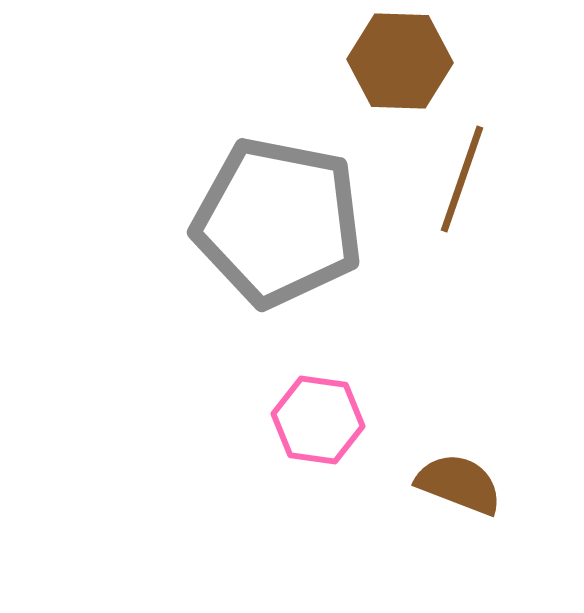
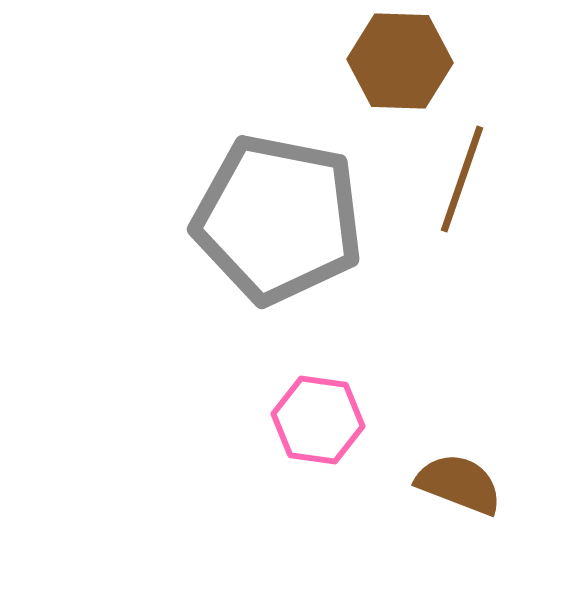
gray pentagon: moved 3 px up
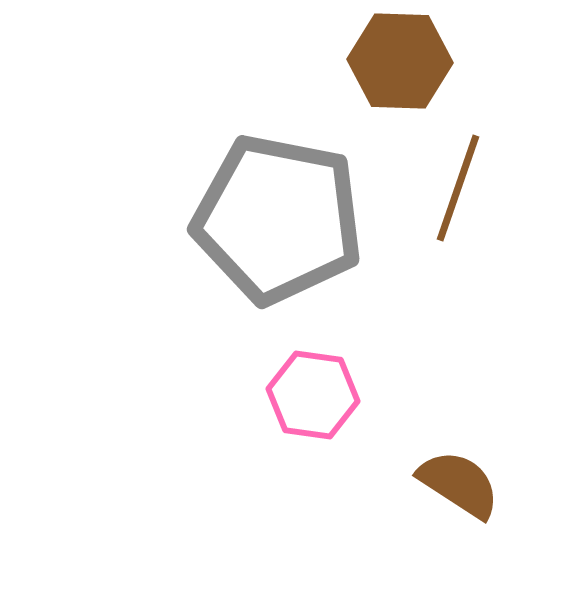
brown line: moved 4 px left, 9 px down
pink hexagon: moved 5 px left, 25 px up
brown semicircle: rotated 12 degrees clockwise
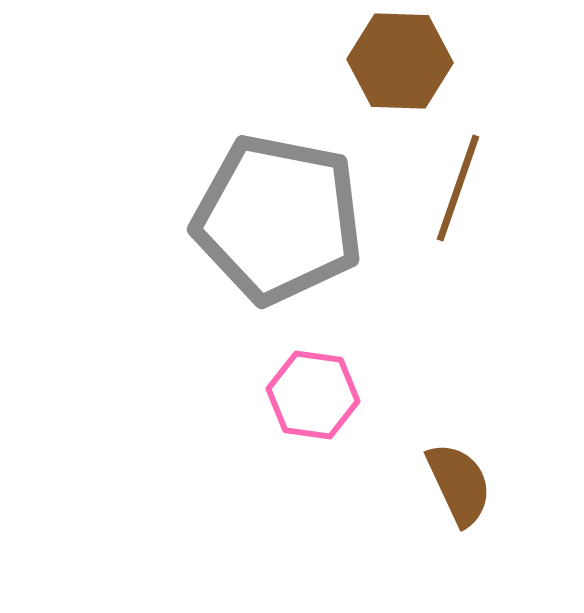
brown semicircle: rotated 32 degrees clockwise
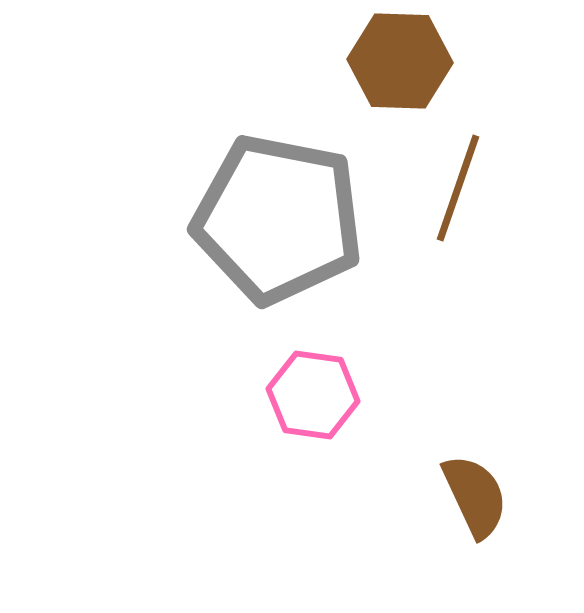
brown semicircle: moved 16 px right, 12 px down
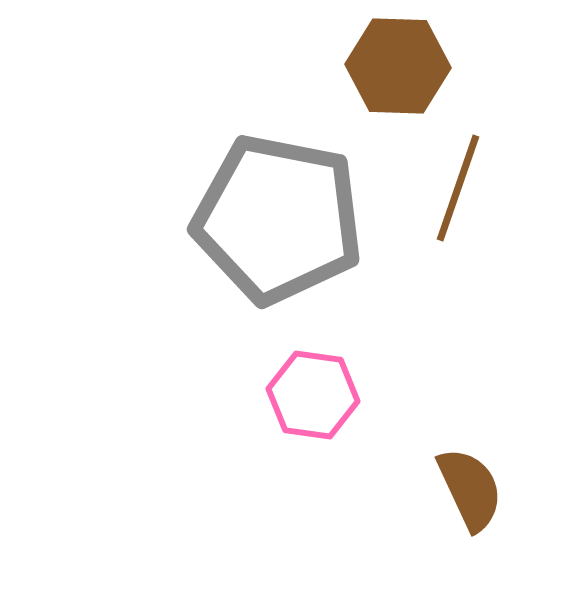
brown hexagon: moved 2 px left, 5 px down
brown semicircle: moved 5 px left, 7 px up
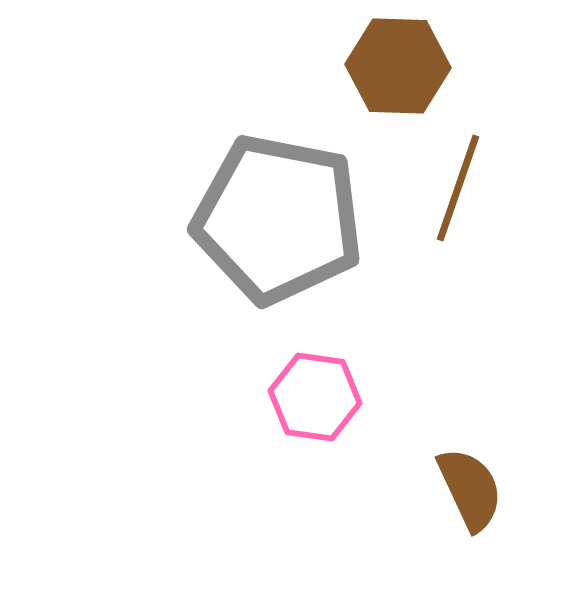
pink hexagon: moved 2 px right, 2 px down
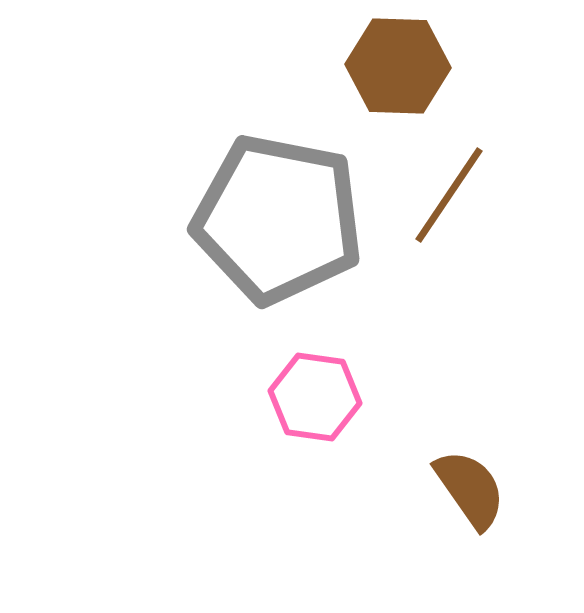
brown line: moved 9 px left, 7 px down; rotated 15 degrees clockwise
brown semicircle: rotated 10 degrees counterclockwise
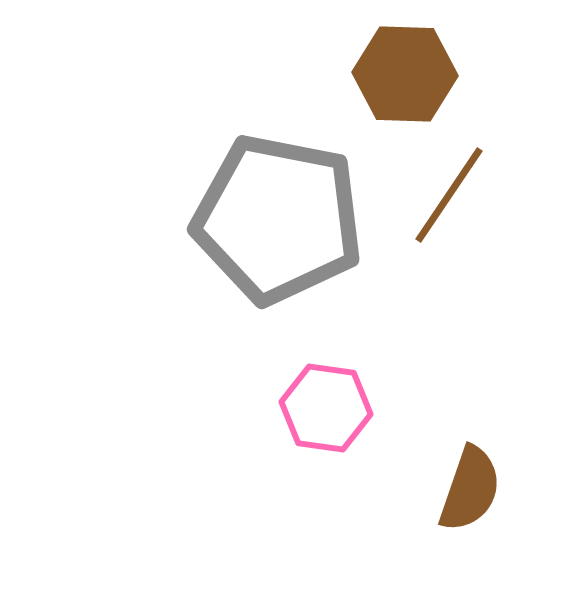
brown hexagon: moved 7 px right, 8 px down
pink hexagon: moved 11 px right, 11 px down
brown semicircle: rotated 54 degrees clockwise
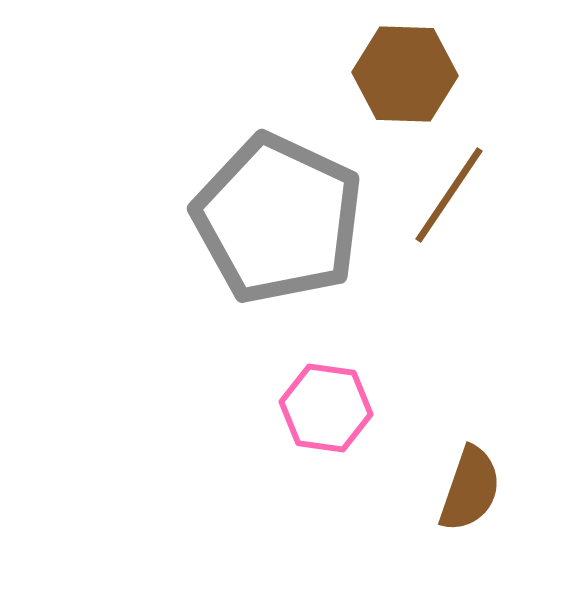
gray pentagon: rotated 14 degrees clockwise
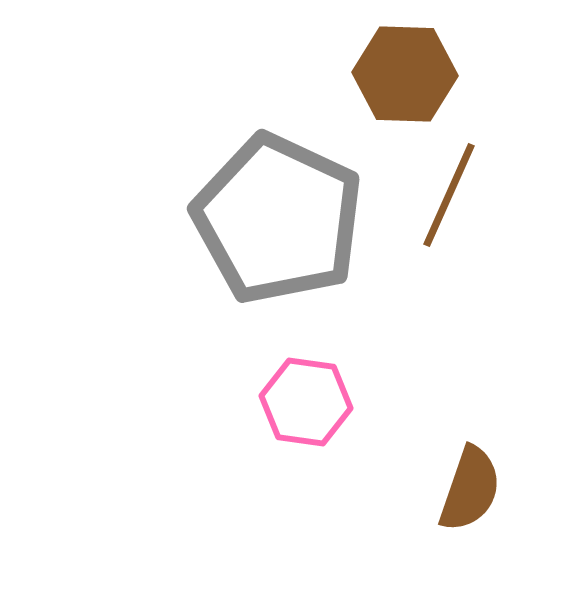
brown line: rotated 10 degrees counterclockwise
pink hexagon: moved 20 px left, 6 px up
